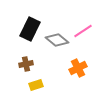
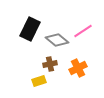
brown cross: moved 24 px right
yellow rectangle: moved 3 px right, 4 px up
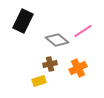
black rectangle: moved 7 px left, 8 px up
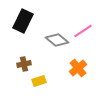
brown cross: moved 26 px left
orange cross: rotated 12 degrees counterclockwise
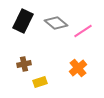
gray diamond: moved 1 px left, 17 px up
yellow rectangle: moved 1 px right, 1 px down
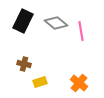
pink line: moved 2 px left; rotated 66 degrees counterclockwise
brown cross: rotated 24 degrees clockwise
orange cross: moved 1 px right, 15 px down; rotated 12 degrees counterclockwise
